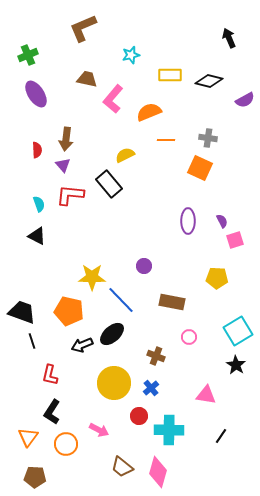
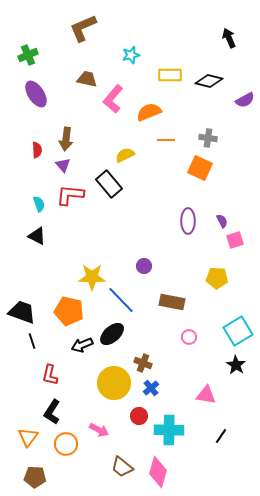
brown cross at (156, 356): moved 13 px left, 7 px down
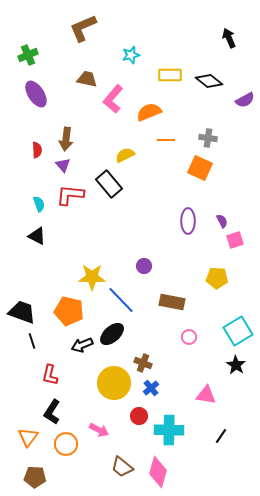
black diamond at (209, 81): rotated 24 degrees clockwise
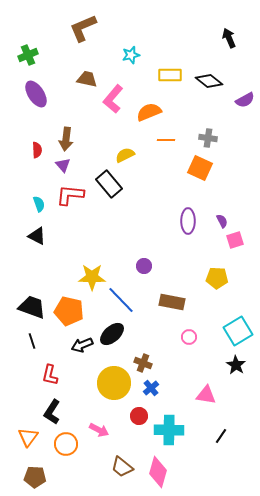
black trapezoid at (22, 312): moved 10 px right, 5 px up
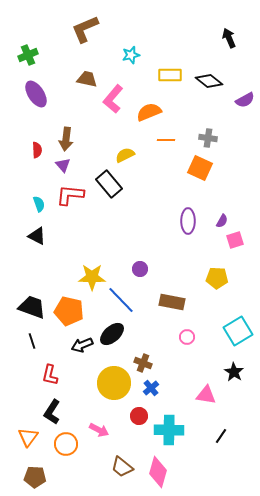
brown L-shape at (83, 28): moved 2 px right, 1 px down
purple semicircle at (222, 221): rotated 56 degrees clockwise
purple circle at (144, 266): moved 4 px left, 3 px down
pink circle at (189, 337): moved 2 px left
black star at (236, 365): moved 2 px left, 7 px down
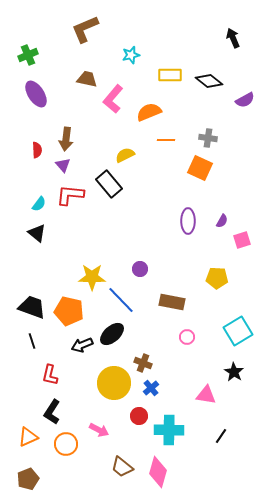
black arrow at (229, 38): moved 4 px right
cyan semicircle at (39, 204): rotated 56 degrees clockwise
black triangle at (37, 236): moved 3 px up; rotated 12 degrees clockwise
pink square at (235, 240): moved 7 px right
orange triangle at (28, 437): rotated 30 degrees clockwise
brown pentagon at (35, 477): moved 7 px left, 2 px down; rotated 25 degrees counterclockwise
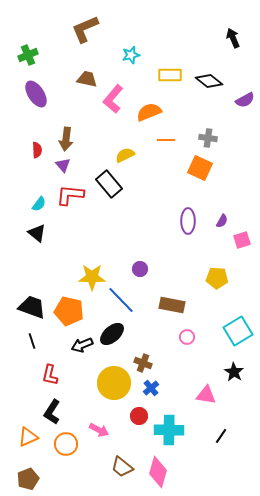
brown rectangle at (172, 302): moved 3 px down
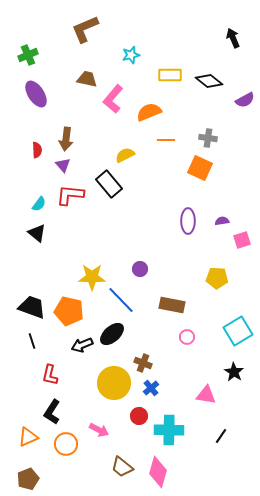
purple semicircle at (222, 221): rotated 128 degrees counterclockwise
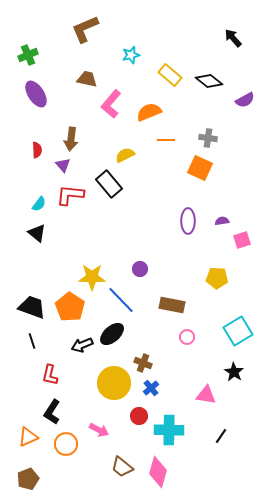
black arrow at (233, 38): rotated 18 degrees counterclockwise
yellow rectangle at (170, 75): rotated 40 degrees clockwise
pink L-shape at (113, 99): moved 2 px left, 5 px down
brown arrow at (66, 139): moved 5 px right
orange pentagon at (69, 311): moved 1 px right, 4 px up; rotated 20 degrees clockwise
